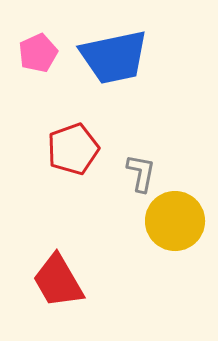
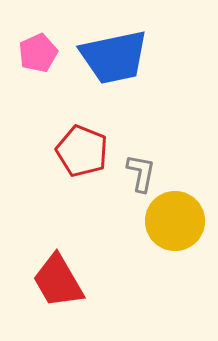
red pentagon: moved 9 px right, 2 px down; rotated 30 degrees counterclockwise
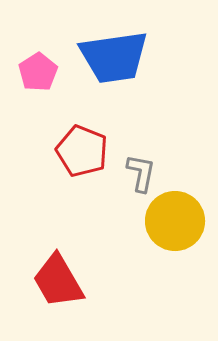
pink pentagon: moved 19 px down; rotated 9 degrees counterclockwise
blue trapezoid: rotated 4 degrees clockwise
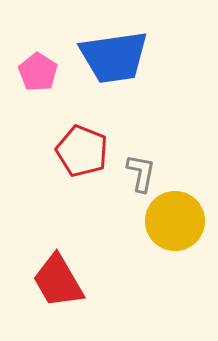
pink pentagon: rotated 6 degrees counterclockwise
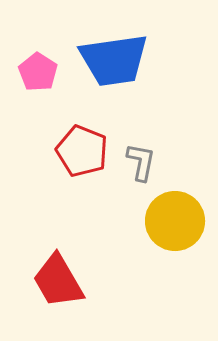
blue trapezoid: moved 3 px down
gray L-shape: moved 11 px up
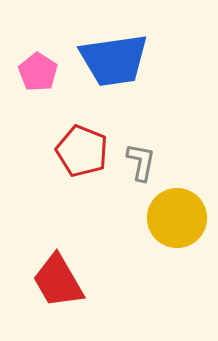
yellow circle: moved 2 px right, 3 px up
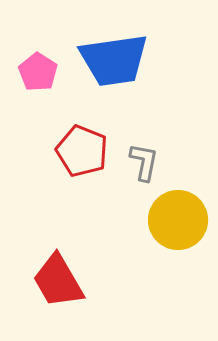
gray L-shape: moved 3 px right
yellow circle: moved 1 px right, 2 px down
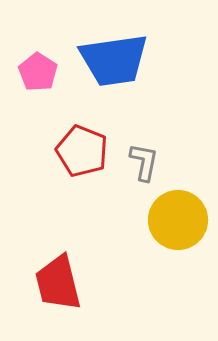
red trapezoid: moved 2 px down; rotated 16 degrees clockwise
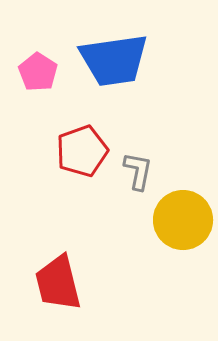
red pentagon: rotated 30 degrees clockwise
gray L-shape: moved 6 px left, 9 px down
yellow circle: moved 5 px right
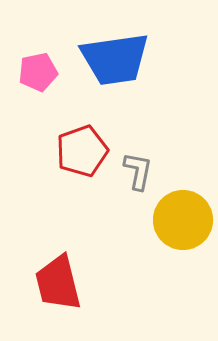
blue trapezoid: moved 1 px right, 1 px up
pink pentagon: rotated 27 degrees clockwise
